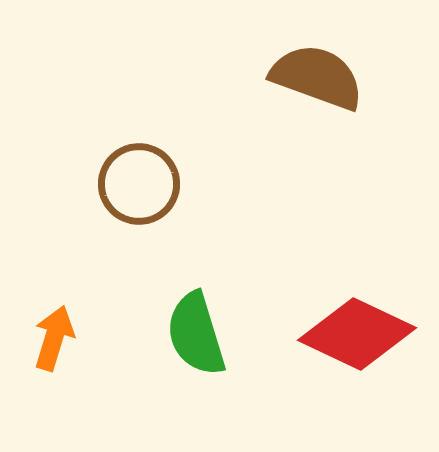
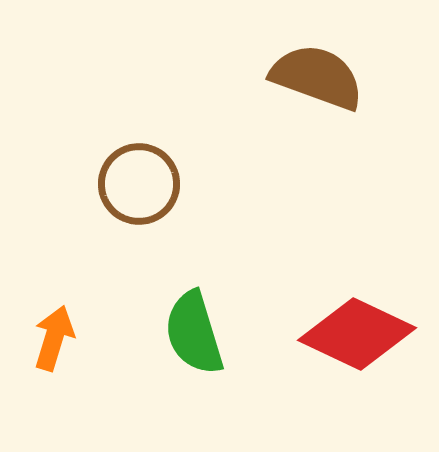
green semicircle: moved 2 px left, 1 px up
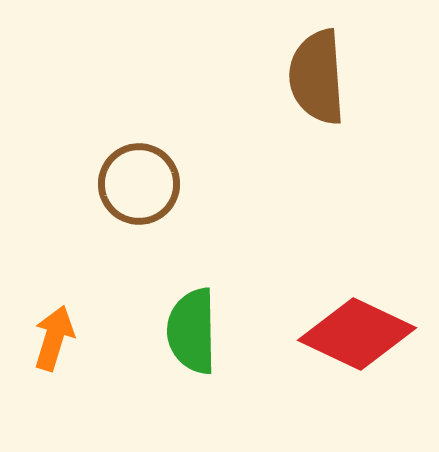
brown semicircle: rotated 114 degrees counterclockwise
green semicircle: moved 2 px left, 2 px up; rotated 16 degrees clockwise
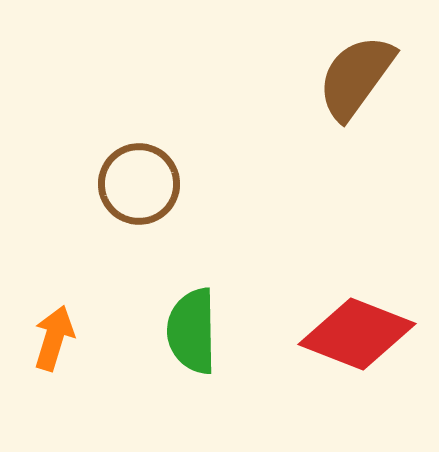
brown semicircle: moved 39 px right; rotated 40 degrees clockwise
red diamond: rotated 4 degrees counterclockwise
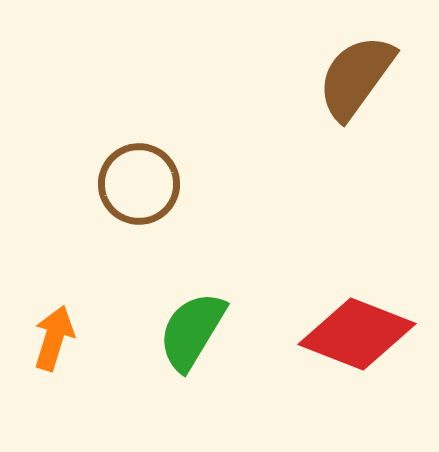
green semicircle: rotated 32 degrees clockwise
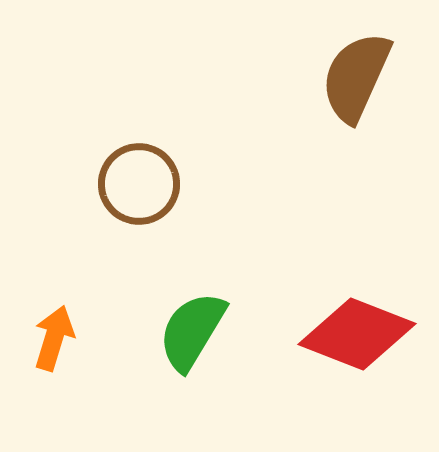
brown semicircle: rotated 12 degrees counterclockwise
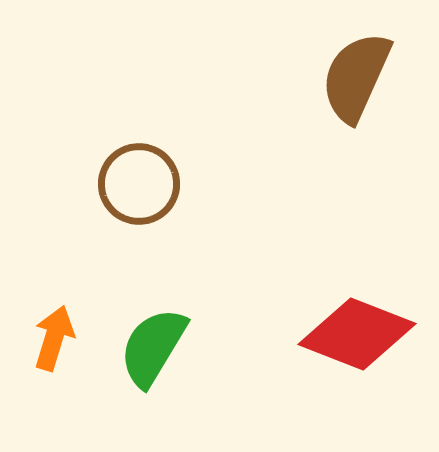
green semicircle: moved 39 px left, 16 px down
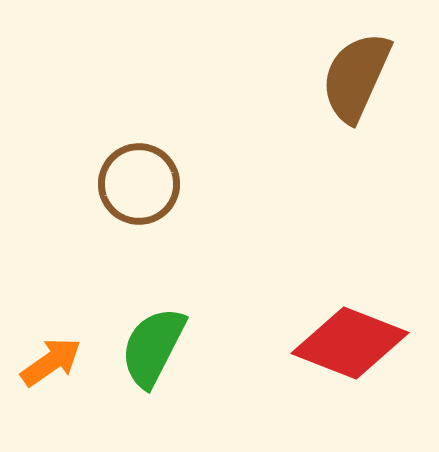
red diamond: moved 7 px left, 9 px down
orange arrow: moved 3 px left, 24 px down; rotated 38 degrees clockwise
green semicircle: rotated 4 degrees counterclockwise
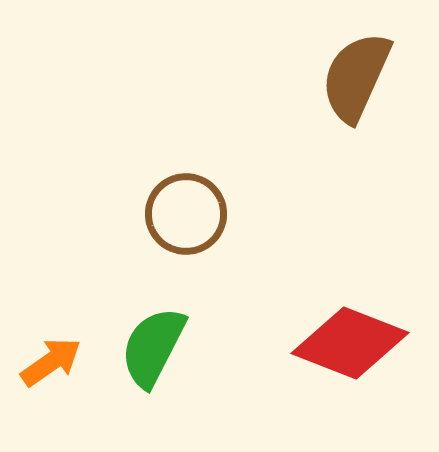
brown circle: moved 47 px right, 30 px down
